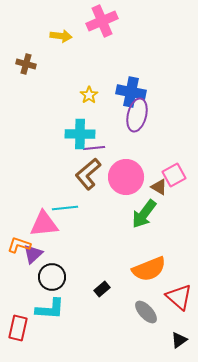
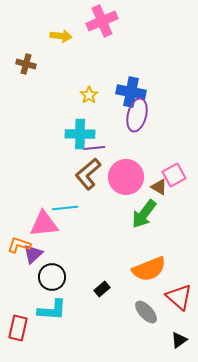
cyan L-shape: moved 2 px right, 1 px down
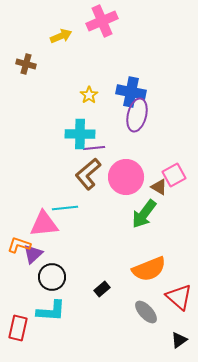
yellow arrow: rotated 30 degrees counterclockwise
cyan L-shape: moved 1 px left, 1 px down
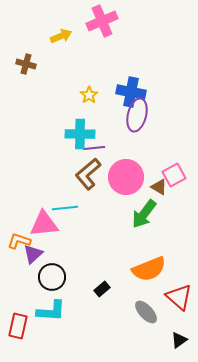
orange L-shape: moved 4 px up
red rectangle: moved 2 px up
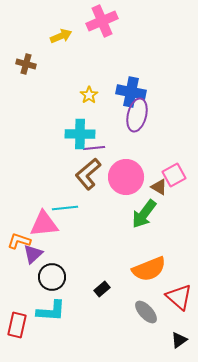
red rectangle: moved 1 px left, 1 px up
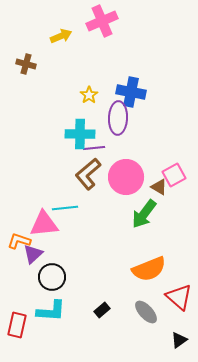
purple ellipse: moved 19 px left, 3 px down; rotated 12 degrees counterclockwise
black rectangle: moved 21 px down
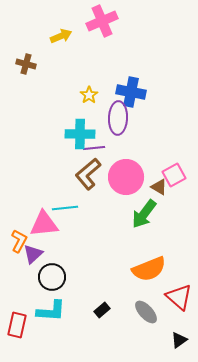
orange L-shape: rotated 100 degrees clockwise
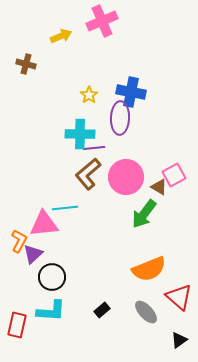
purple ellipse: moved 2 px right
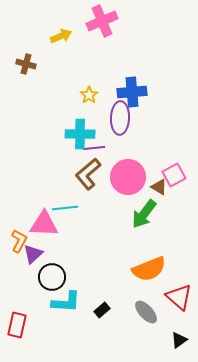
blue cross: moved 1 px right; rotated 16 degrees counterclockwise
pink circle: moved 2 px right
pink triangle: rotated 8 degrees clockwise
cyan L-shape: moved 15 px right, 9 px up
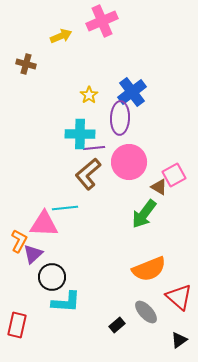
blue cross: rotated 32 degrees counterclockwise
pink circle: moved 1 px right, 15 px up
black rectangle: moved 15 px right, 15 px down
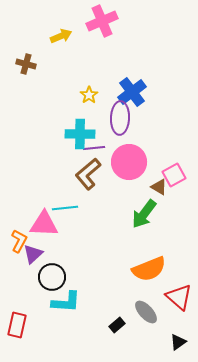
black triangle: moved 1 px left, 2 px down
